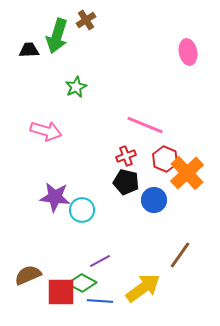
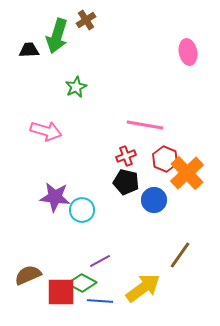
pink line: rotated 12 degrees counterclockwise
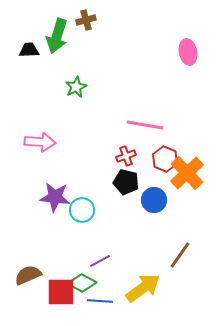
brown cross: rotated 18 degrees clockwise
pink arrow: moved 6 px left, 11 px down; rotated 12 degrees counterclockwise
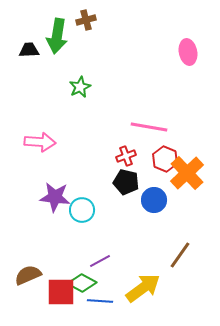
green arrow: rotated 8 degrees counterclockwise
green star: moved 4 px right
pink line: moved 4 px right, 2 px down
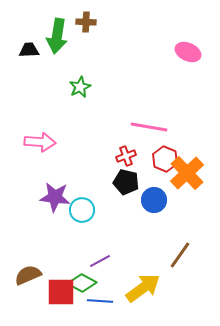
brown cross: moved 2 px down; rotated 18 degrees clockwise
pink ellipse: rotated 55 degrees counterclockwise
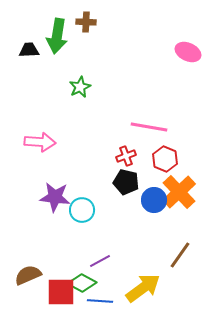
orange cross: moved 8 px left, 19 px down
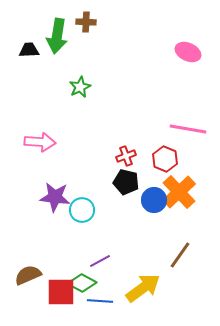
pink line: moved 39 px right, 2 px down
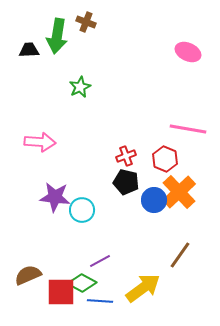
brown cross: rotated 18 degrees clockwise
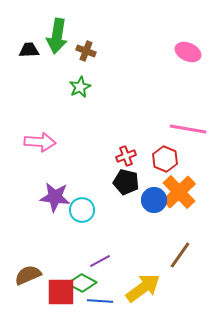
brown cross: moved 29 px down
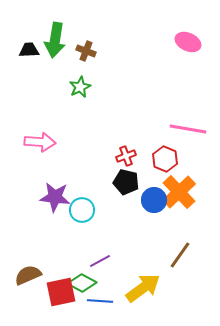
green arrow: moved 2 px left, 4 px down
pink ellipse: moved 10 px up
red square: rotated 12 degrees counterclockwise
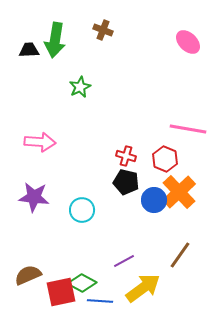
pink ellipse: rotated 20 degrees clockwise
brown cross: moved 17 px right, 21 px up
red cross: rotated 36 degrees clockwise
purple star: moved 21 px left
purple line: moved 24 px right
